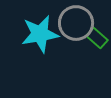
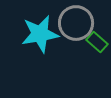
green rectangle: moved 4 px down
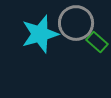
cyan star: rotated 6 degrees counterclockwise
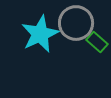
cyan star: rotated 9 degrees counterclockwise
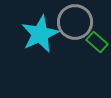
gray circle: moved 1 px left, 1 px up
